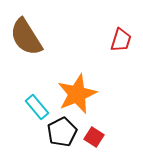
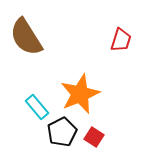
orange star: moved 3 px right
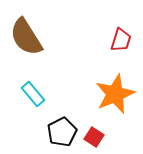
orange star: moved 35 px right
cyan rectangle: moved 4 px left, 13 px up
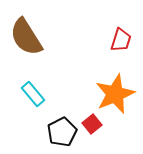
red square: moved 2 px left, 13 px up; rotated 18 degrees clockwise
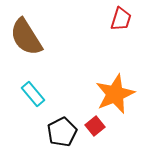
red trapezoid: moved 21 px up
red square: moved 3 px right, 2 px down
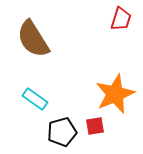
brown semicircle: moved 7 px right, 2 px down
cyan rectangle: moved 2 px right, 5 px down; rotated 15 degrees counterclockwise
red square: rotated 30 degrees clockwise
black pentagon: rotated 12 degrees clockwise
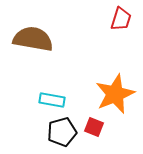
brown semicircle: rotated 132 degrees clockwise
cyan rectangle: moved 17 px right, 1 px down; rotated 25 degrees counterclockwise
red square: moved 1 px left, 1 px down; rotated 30 degrees clockwise
